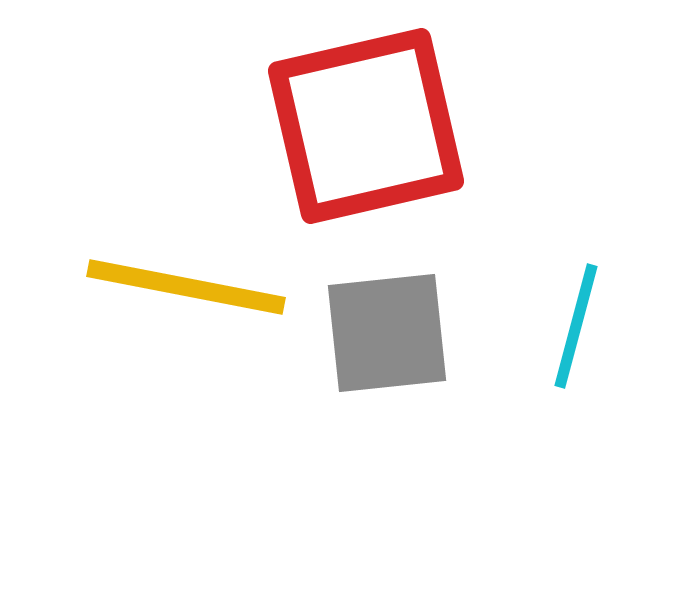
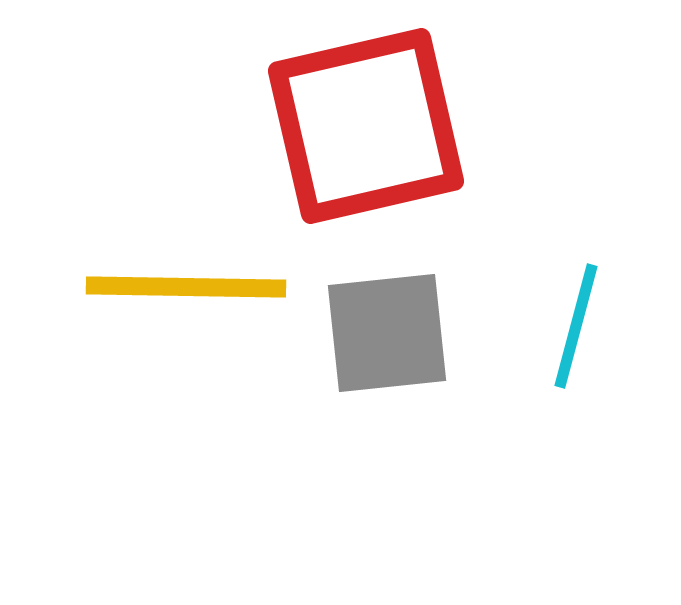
yellow line: rotated 10 degrees counterclockwise
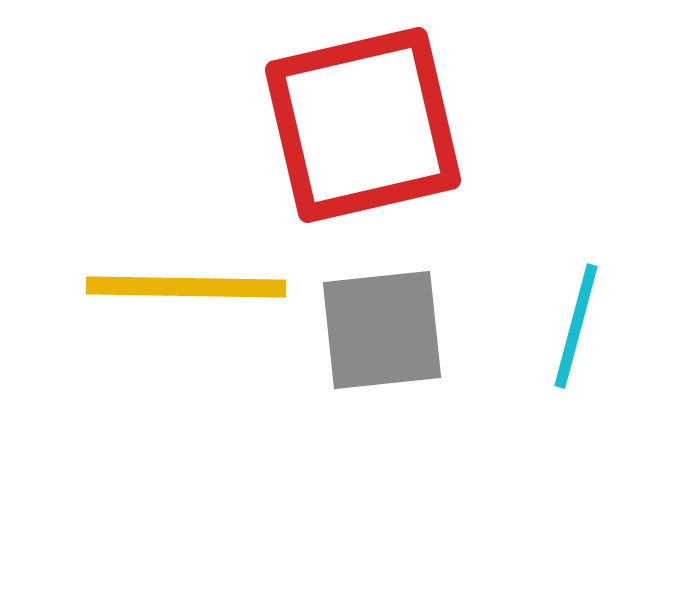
red square: moved 3 px left, 1 px up
gray square: moved 5 px left, 3 px up
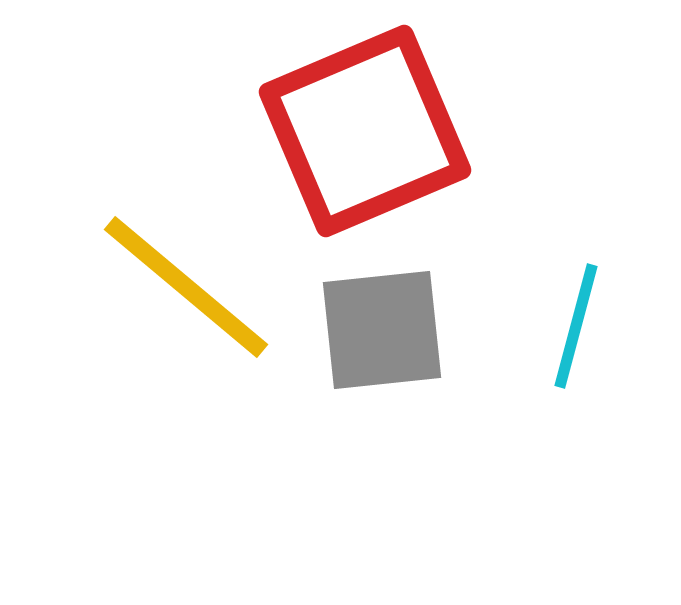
red square: moved 2 px right, 6 px down; rotated 10 degrees counterclockwise
yellow line: rotated 39 degrees clockwise
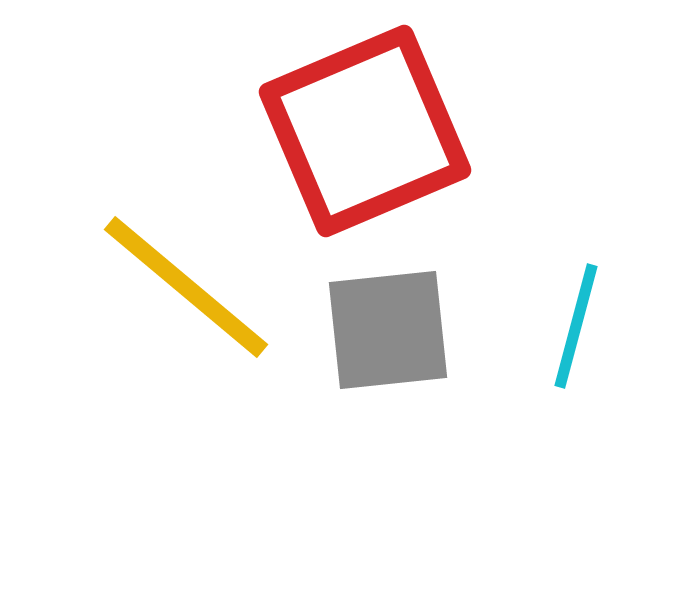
gray square: moved 6 px right
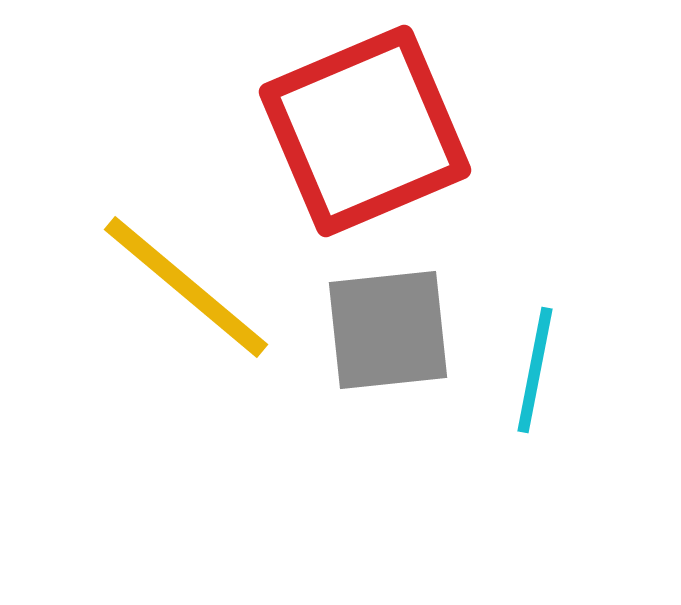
cyan line: moved 41 px left, 44 px down; rotated 4 degrees counterclockwise
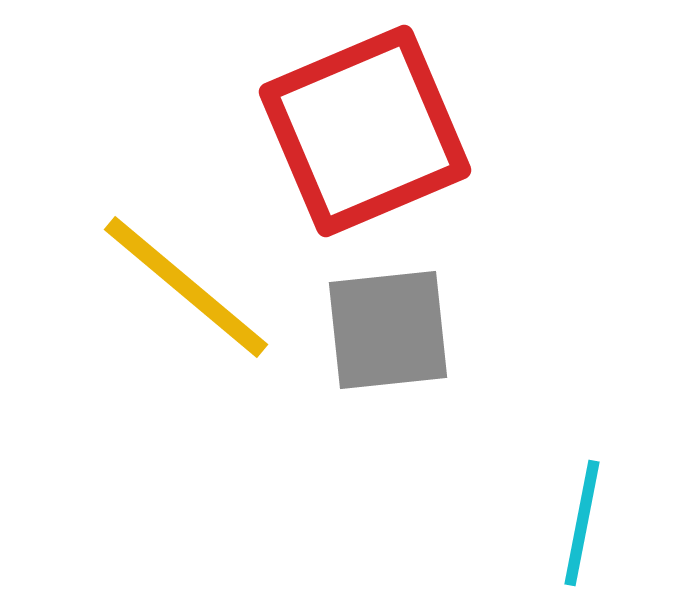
cyan line: moved 47 px right, 153 px down
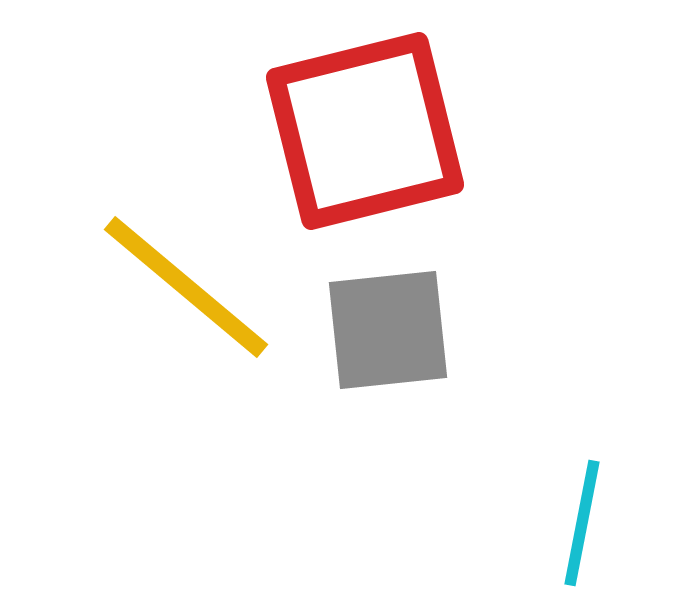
red square: rotated 9 degrees clockwise
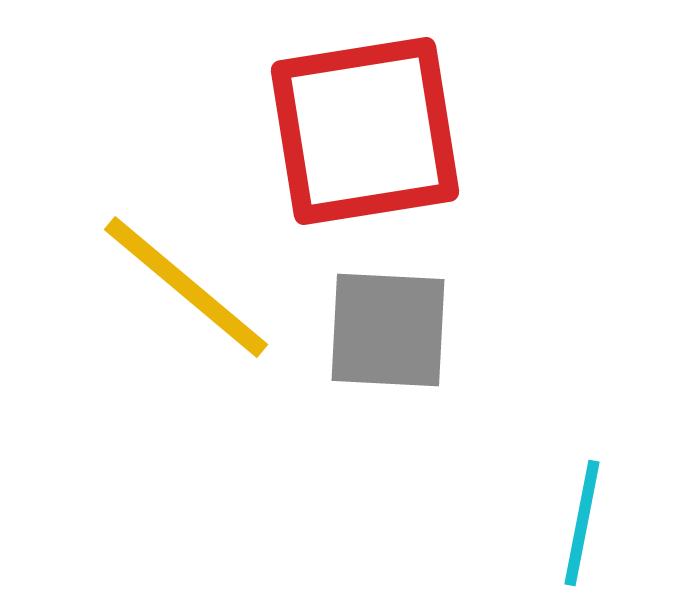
red square: rotated 5 degrees clockwise
gray square: rotated 9 degrees clockwise
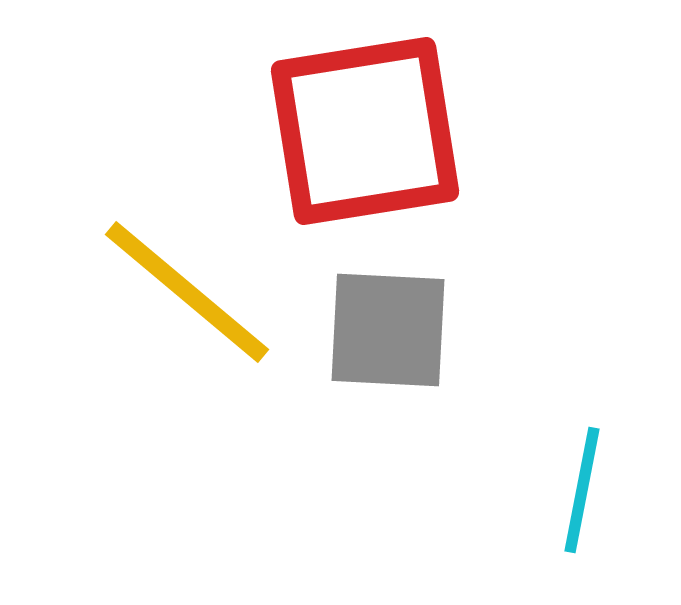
yellow line: moved 1 px right, 5 px down
cyan line: moved 33 px up
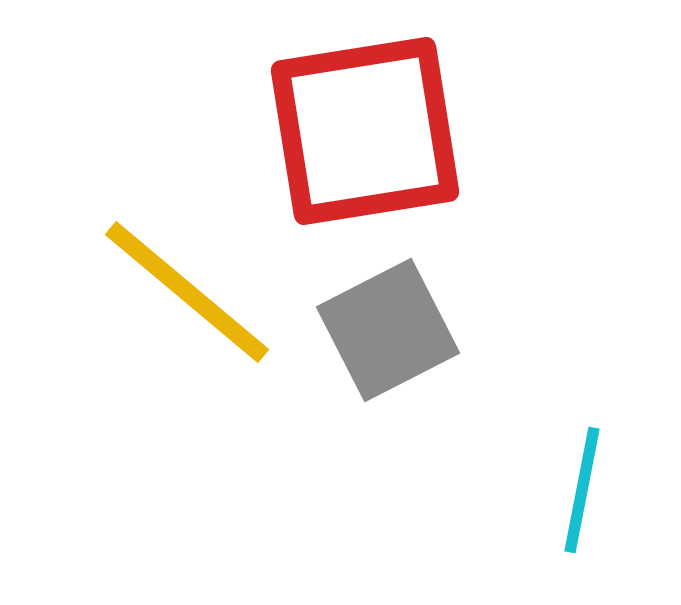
gray square: rotated 30 degrees counterclockwise
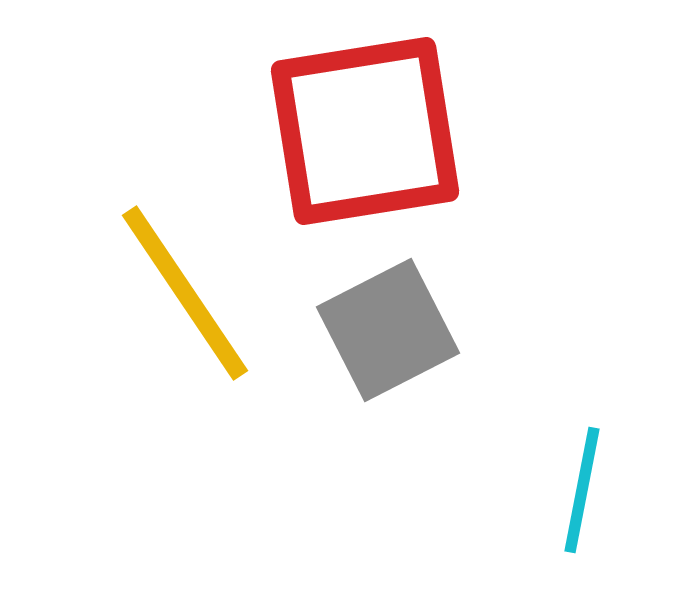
yellow line: moved 2 px left, 1 px down; rotated 16 degrees clockwise
